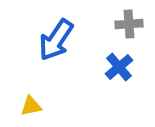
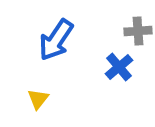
gray cross: moved 9 px right, 7 px down
yellow triangle: moved 7 px right, 7 px up; rotated 40 degrees counterclockwise
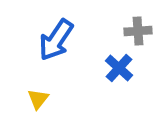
blue cross: moved 1 px down; rotated 8 degrees counterclockwise
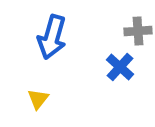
blue arrow: moved 4 px left, 3 px up; rotated 18 degrees counterclockwise
blue cross: moved 1 px right, 1 px up
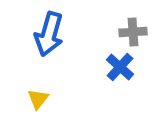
gray cross: moved 5 px left, 1 px down
blue arrow: moved 3 px left, 3 px up
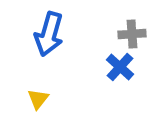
gray cross: moved 1 px left, 2 px down
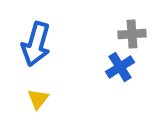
blue arrow: moved 13 px left, 10 px down
blue cross: rotated 16 degrees clockwise
